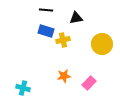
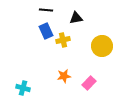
blue rectangle: rotated 49 degrees clockwise
yellow circle: moved 2 px down
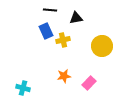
black line: moved 4 px right
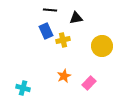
orange star: rotated 16 degrees counterclockwise
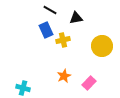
black line: rotated 24 degrees clockwise
blue rectangle: moved 1 px up
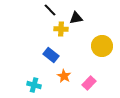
black line: rotated 16 degrees clockwise
blue rectangle: moved 5 px right, 25 px down; rotated 28 degrees counterclockwise
yellow cross: moved 2 px left, 11 px up; rotated 16 degrees clockwise
orange star: rotated 16 degrees counterclockwise
cyan cross: moved 11 px right, 3 px up
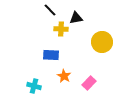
yellow circle: moved 4 px up
blue rectangle: rotated 35 degrees counterclockwise
cyan cross: moved 1 px down
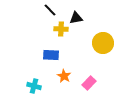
yellow circle: moved 1 px right, 1 px down
